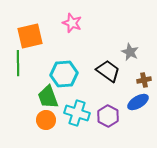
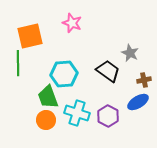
gray star: moved 1 px down
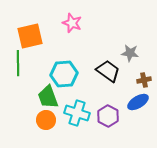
gray star: rotated 18 degrees counterclockwise
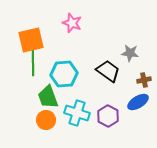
orange square: moved 1 px right, 4 px down
green line: moved 15 px right
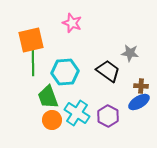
cyan hexagon: moved 1 px right, 2 px up
brown cross: moved 3 px left, 6 px down; rotated 16 degrees clockwise
blue ellipse: moved 1 px right
cyan cross: rotated 15 degrees clockwise
orange circle: moved 6 px right
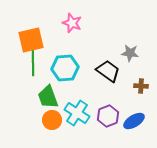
cyan hexagon: moved 4 px up
blue ellipse: moved 5 px left, 19 px down
purple hexagon: rotated 10 degrees clockwise
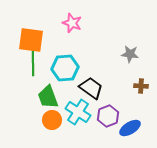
orange square: rotated 20 degrees clockwise
gray star: moved 1 px down
black trapezoid: moved 17 px left, 17 px down
cyan cross: moved 1 px right, 1 px up
blue ellipse: moved 4 px left, 7 px down
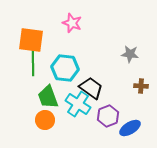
cyan hexagon: rotated 12 degrees clockwise
cyan cross: moved 8 px up
orange circle: moved 7 px left
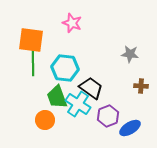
green trapezoid: moved 9 px right
